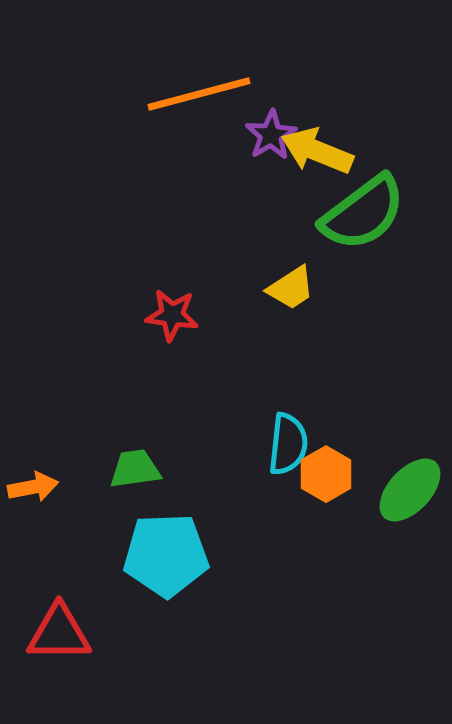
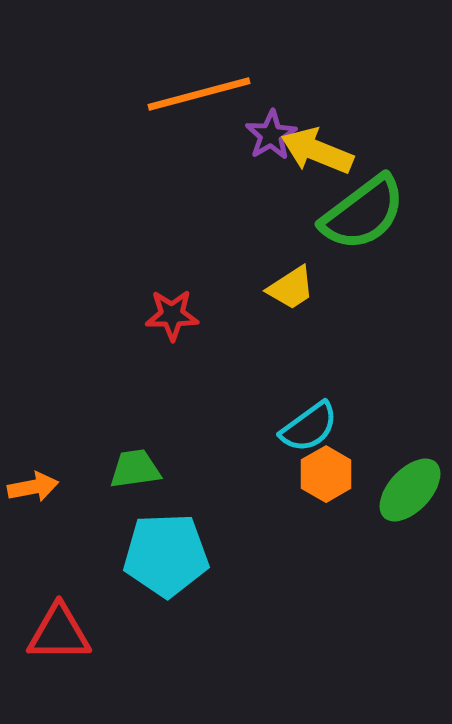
red star: rotated 8 degrees counterclockwise
cyan semicircle: moved 21 px right, 17 px up; rotated 48 degrees clockwise
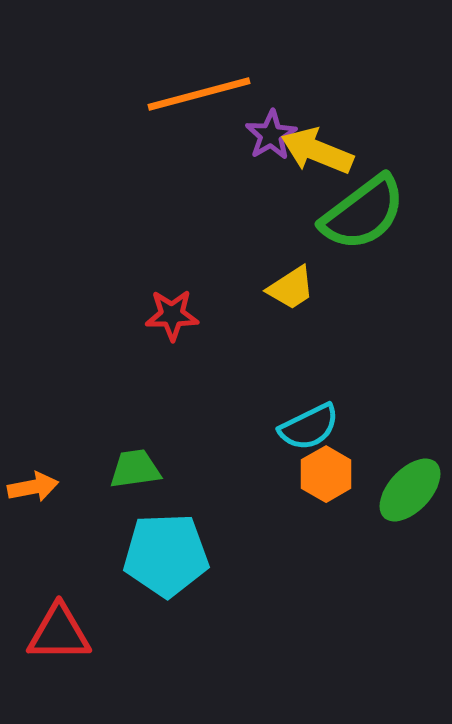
cyan semicircle: rotated 10 degrees clockwise
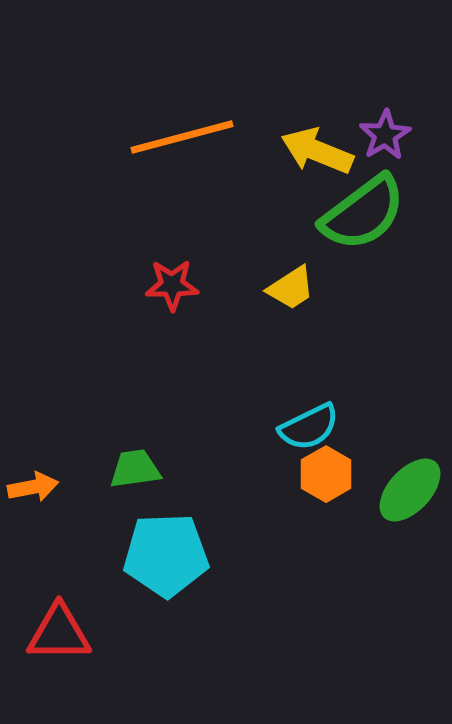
orange line: moved 17 px left, 43 px down
purple star: moved 114 px right
red star: moved 30 px up
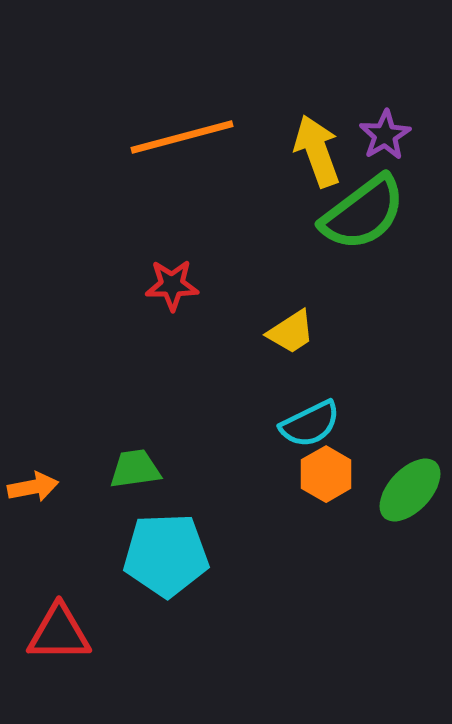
yellow arrow: rotated 48 degrees clockwise
yellow trapezoid: moved 44 px down
cyan semicircle: moved 1 px right, 3 px up
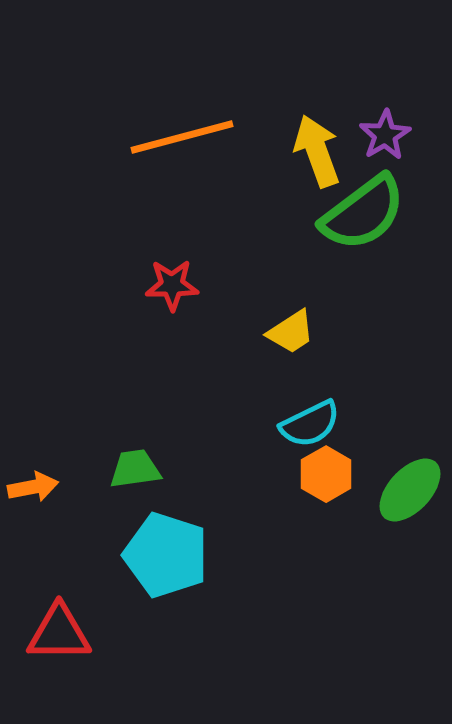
cyan pentagon: rotated 20 degrees clockwise
